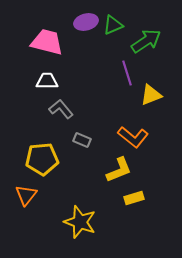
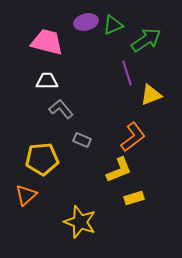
green arrow: moved 1 px up
orange L-shape: rotated 76 degrees counterclockwise
orange triangle: rotated 10 degrees clockwise
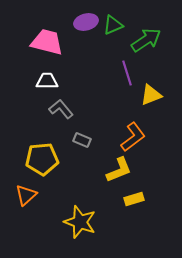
yellow rectangle: moved 1 px down
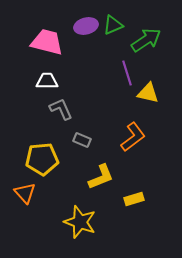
purple ellipse: moved 4 px down
yellow triangle: moved 3 px left, 2 px up; rotated 35 degrees clockwise
gray L-shape: rotated 15 degrees clockwise
yellow L-shape: moved 18 px left, 7 px down
orange triangle: moved 1 px left, 2 px up; rotated 30 degrees counterclockwise
